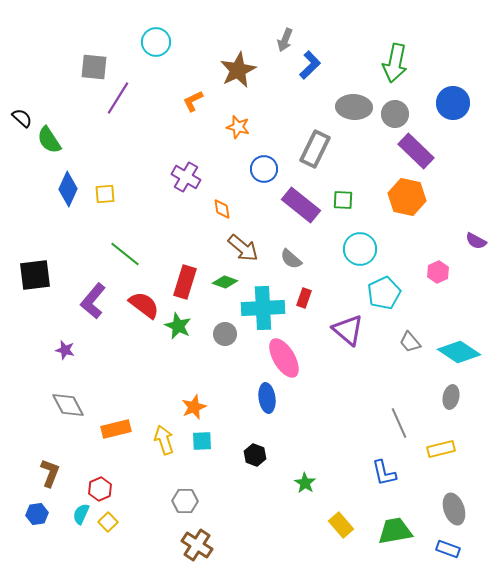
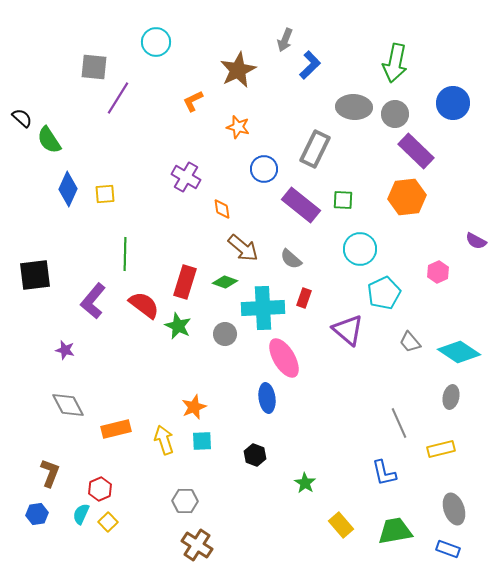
orange hexagon at (407, 197): rotated 18 degrees counterclockwise
green line at (125, 254): rotated 52 degrees clockwise
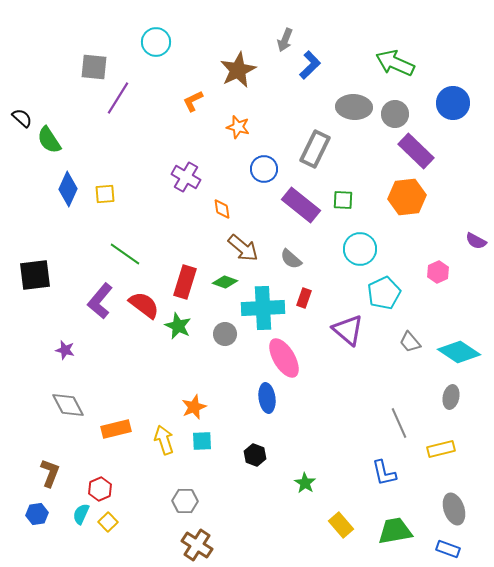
green arrow at (395, 63): rotated 102 degrees clockwise
green line at (125, 254): rotated 56 degrees counterclockwise
purple L-shape at (93, 301): moved 7 px right
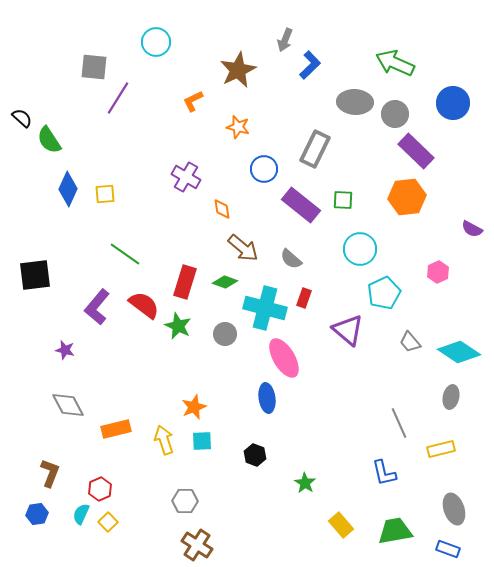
gray ellipse at (354, 107): moved 1 px right, 5 px up
purple semicircle at (476, 241): moved 4 px left, 12 px up
purple L-shape at (100, 301): moved 3 px left, 6 px down
cyan cross at (263, 308): moved 2 px right; rotated 18 degrees clockwise
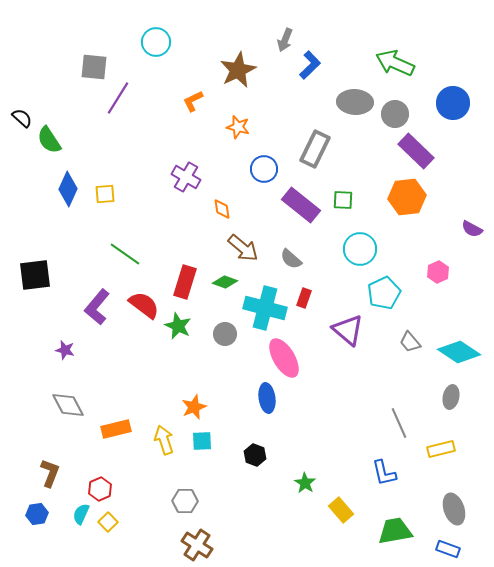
yellow rectangle at (341, 525): moved 15 px up
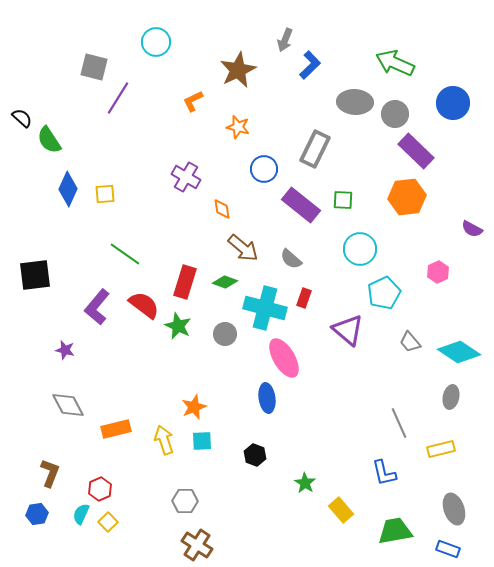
gray square at (94, 67): rotated 8 degrees clockwise
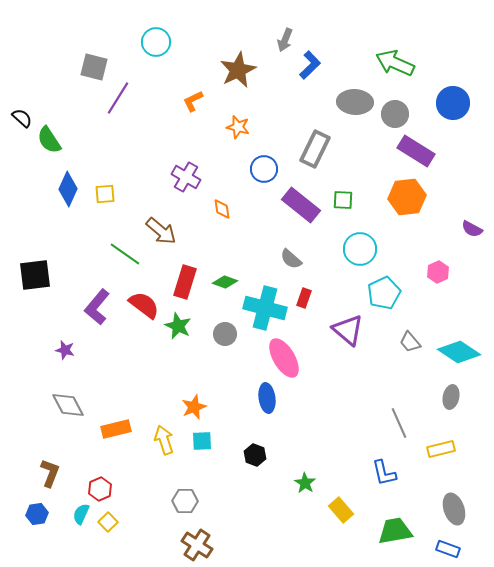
purple rectangle at (416, 151): rotated 12 degrees counterclockwise
brown arrow at (243, 248): moved 82 px left, 17 px up
